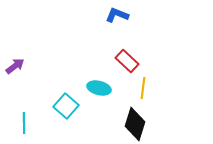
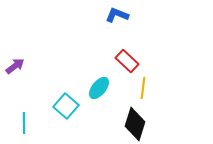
cyan ellipse: rotated 65 degrees counterclockwise
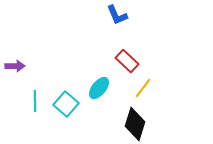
blue L-shape: rotated 135 degrees counterclockwise
purple arrow: rotated 36 degrees clockwise
yellow line: rotated 30 degrees clockwise
cyan square: moved 2 px up
cyan line: moved 11 px right, 22 px up
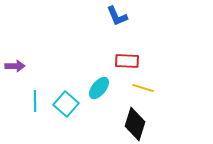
blue L-shape: moved 1 px down
red rectangle: rotated 40 degrees counterclockwise
yellow line: rotated 70 degrees clockwise
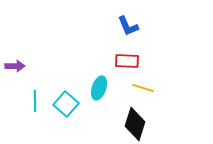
blue L-shape: moved 11 px right, 10 px down
cyan ellipse: rotated 20 degrees counterclockwise
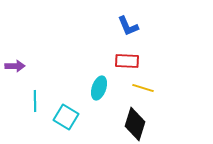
cyan square: moved 13 px down; rotated 10 degrees counterclockwise
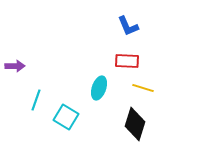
cyan line: moved 1 px right, 1 px up; rotated 20 degrees clockwise
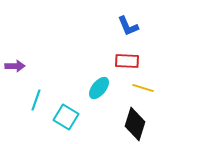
cyan ellipse: rotated 20 degrees clockwise
